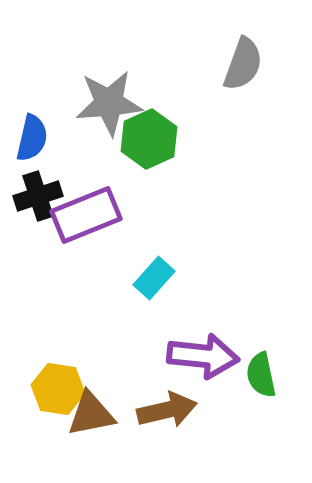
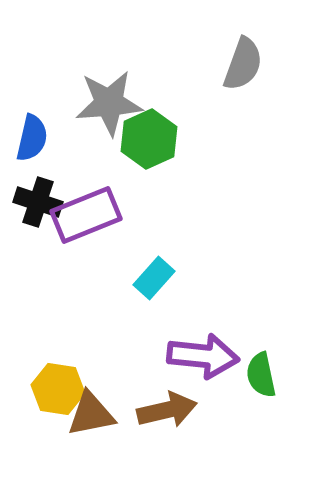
black cross: moved 6 px down; rotated 36 degrees clockwise
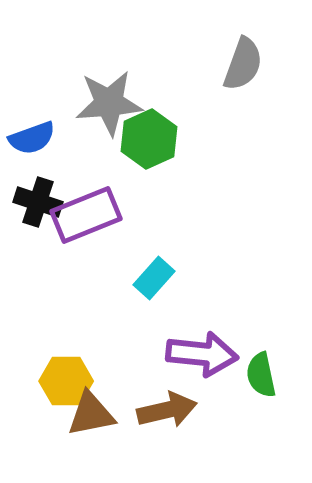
blue semicircle: rotated 57 degrees clockwise
purple arrow: moved 1 px left, 2 px up
yellow hexagon: moved 8 px right, 8 px up; rotated 9 degrees counterclockwise
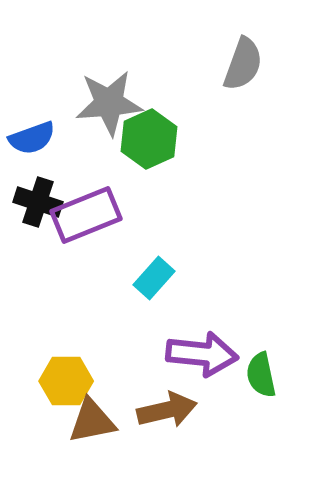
brown triangle: moved 1 px right, 7 px down
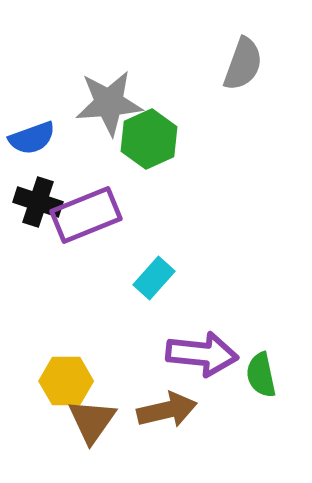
brown triangle: rotated 44 degrees counterclockwise
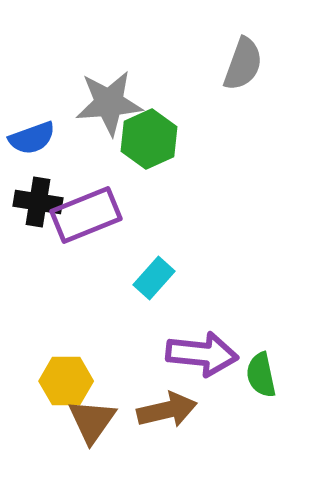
black cross: rotated 9 degrees counterclockwise
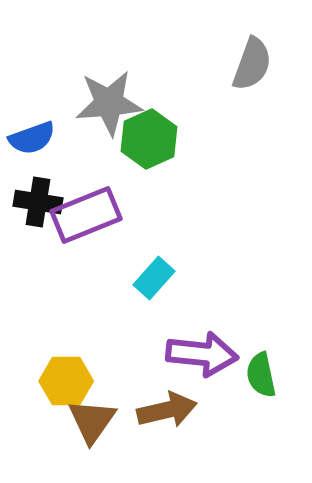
gray semicircle: moved 9 px right
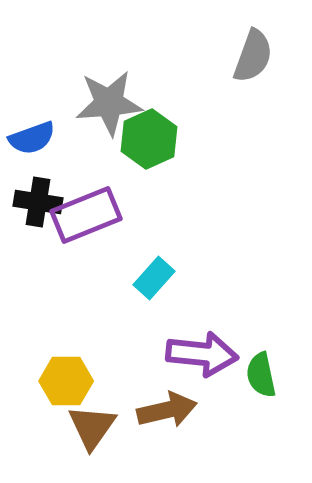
gray semicircle: moved 1 px right, 8 px up
brown triangle: moved 6 px down
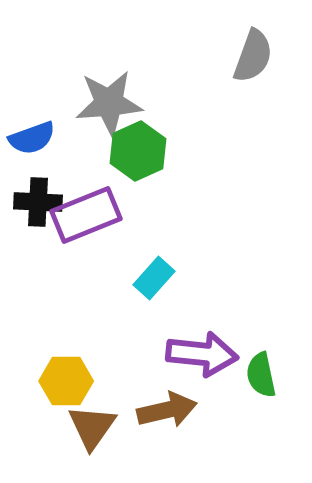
green hexagon: moved 11 px left, 12 px down
black cross: rotated 6 degrees counterclockwise
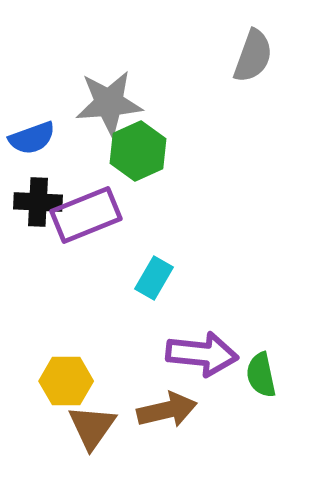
cyan rectangle: rotated 12 degrees counterclockwise
